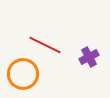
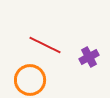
orange circle: moved 7 px right, 6 px down
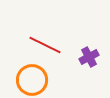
orange circle: moved 2 px right
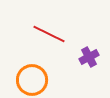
red line: moved 4 px right, 11 px up
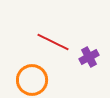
red line: moved 4 px right, 8 px down
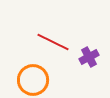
orange circle: moved 1 px right
